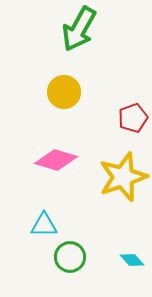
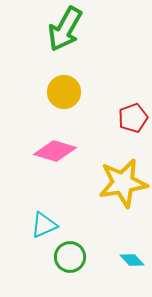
green arrow: moved 14 px left
pink diamond: moved 1 px left, 9 px up
yellow star: moved 6 px down; rotated 9 degrees clockwise
cyan triangle: rotated 24 degrees counterclockwise
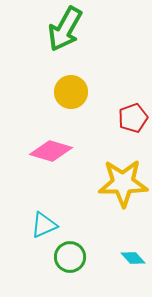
yellow circle: moved 7 px right
pink diamond: moved 4 px left
yellow star: rotated 9 degrees clockwise
cyan diamond: moved 1 px right, 2 px up
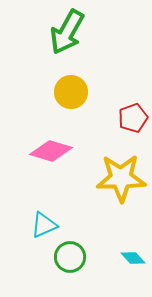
green arrow: moved 2 px right, 3 px down
yellow star: moved 2 px left, 5 px up
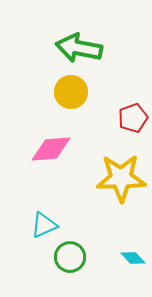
green arrow: moved 12 px right, 16 px down; rotated 72 degrees clockwise
pink diamond: moved 2 px up; rotated 21 degrees counterclockwise
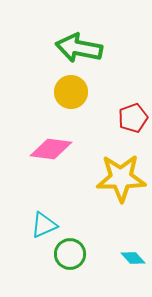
pink diamond: rotated 12 degrees clockwise
green circle: moved 3 px up
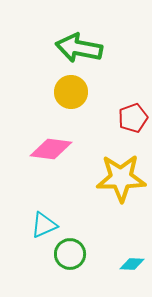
cyan diamond: moved 1 px left, 6 px down; rotated 45 degrees counterclockwise
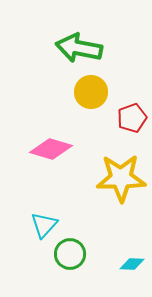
yellow circle: moved 20 px right
red pentagon: moved 1 px left
pink diamond: rotated 9 degrees clockwise
cyan triangle: rotated 24 degrees counterclockwise
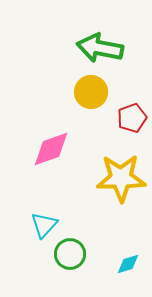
green arrow: moved 21 px right
pink diamond: rotated 36 degrees counterclockwise
cyan diamond: moved 4 px left; rotated 20 degrees counterclockwise
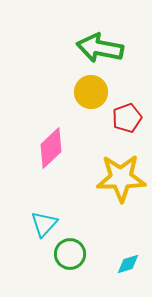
red pentagon: moved 5 px left
pink diamond: moved 1 px up; rotated 24 degrees counterclockwise
cyan triangle: moved 1 px up
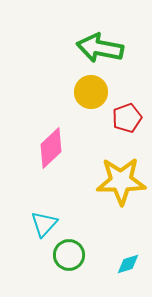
yellow star: moved 3 px down
green circle: moved 1 px left, 1 px down
